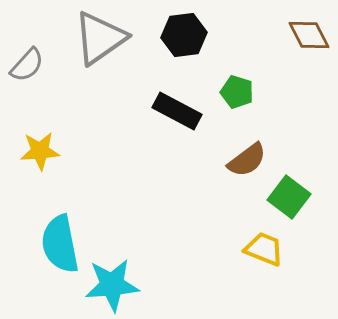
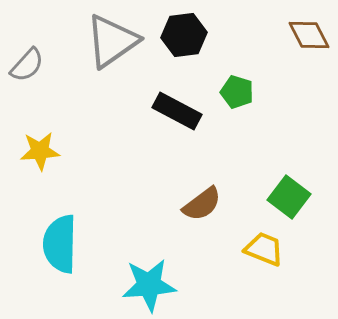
gray triangle: moved 12 px right, 3 px down
brown semicircle: moved 45 px left, 44 px down
cyan semicircle: rotated 12 degrees clockwise
cyan star: moved 37 px right
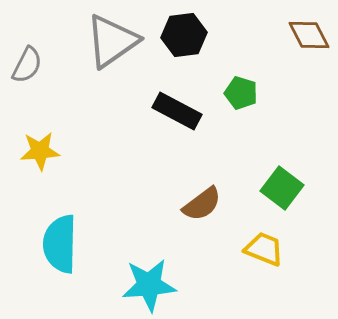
gray semicircle: rotated 15 degrees counterclockwise
green pentagon: moved 4 px right, 1 px down
green square: moved 7 px left, 9 px up
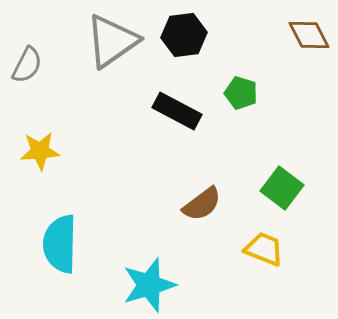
cyan star: rotated 12 degrees counterclockwise
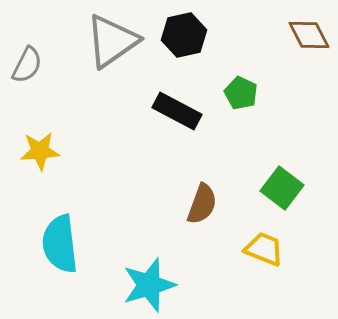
black hexagon: rotated 6 degrees counterclockwise
green pentagon: rotated 8 degrees clockwise
brown semicircle: rotated 33 degrees counterclockwise
cyan semicircle: rotated 8 degrees counterclockwise
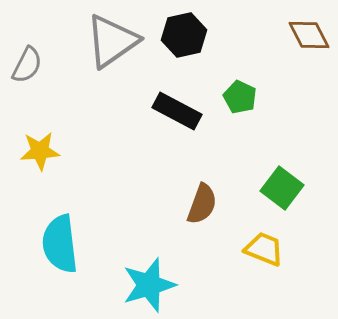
green pentagon: moved 1 px left, 4 px down
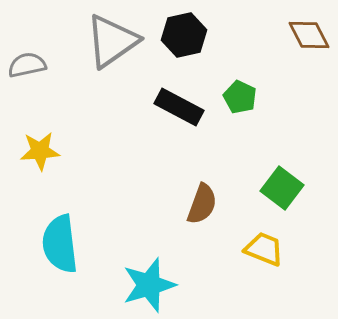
gray semicircle: rotated 129 degrees counterclockwise
black rectangle: moved 2 px right, 4 px up
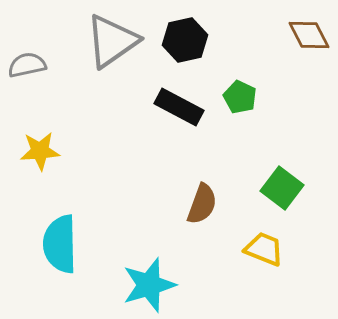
black hexagon: moved 1 px right, 5 px down
cyan semicircle: rotated 6 degrees clockwise
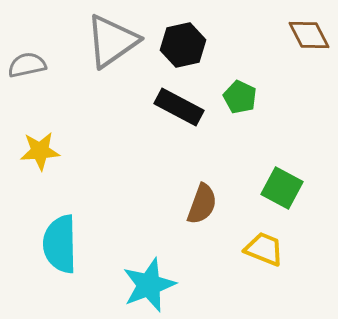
black hexagon: moved 2 px left, 5 px down
green square: rotated 9 degrees counterclockwise
cyan star: rotated 4 degrees counterclockwise
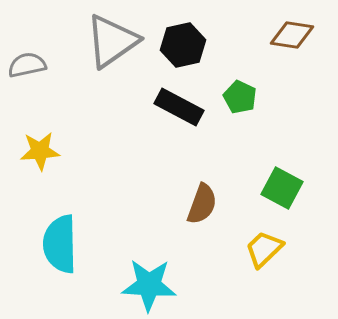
brown diamond: moved 17 px left; rotated 54 degrees counterclockwise
yellow trapezoid: rotated 66 degrees counterclockwise
cyan star: rotated 24 degrees clockwise
